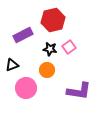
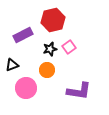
black star: rotated 24 degrees counterclockwise
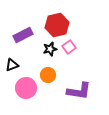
red hexagon: moved 4 px right, 5 px down
orange circle: moved 1 px right, 5 px down
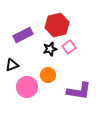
pink circle: moved 1 px right, 1 px up
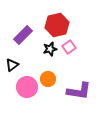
purple rectangle: rotated 18 degrees counterclockwise
black triangle: rotated 16 degrees counterclockwise
orange circle: moved 4 px down
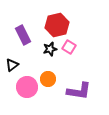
purple rectangle: rotated 72 degrees counterclockwise
pink square: rotated 24 degrees counterclockwise
